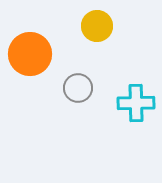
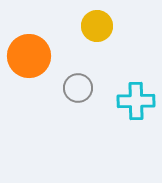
orange circle: moved 1 px left, 2 px down
cyan cross: moved 2 px up
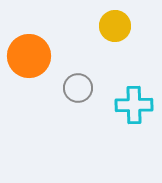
yellow circle: moved 18 px right
cyan cross: moved 2 px left, 4 px down
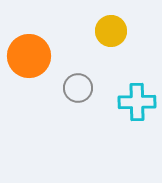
yellow circle: moved 4 px left, 5 px down
cyan cross: moved 3 px right, 3 px up
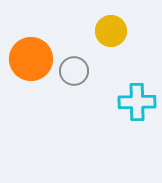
orange circle: moved 2 px right, 3 px down
gray circle: moved 4 px left, 17 px up
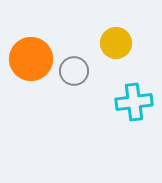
yellow circle: moved 5 px right, 12 px down
cyan cross: moved 3 px left; rotated 6 degrees counterclockwise
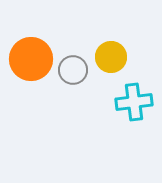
yellow circle: moved 5 px left, 14 px down
gray circle: moved 1 px left, 1 px up
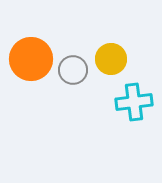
yellow circle: moved 2 px down
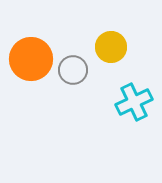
yellow circle: moved 12 px up
cyan cross: rotated 18 degrees counterclockwise
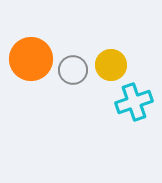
yellow circle: moved 18 px down
cyan cross: rotated 6 degrees clockwise
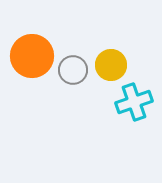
orange circle: moved 1 px right, 3 px up
